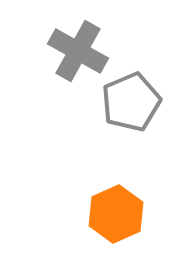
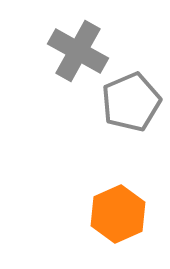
orange hexagon: moved 2 px right
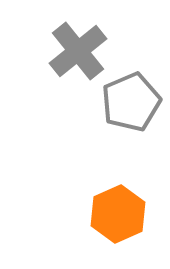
gray cross: rotated 22 degrees clockwise
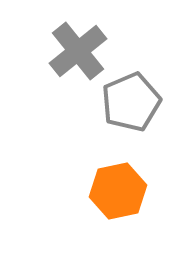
orange hexagon: moved 23 px up; rotated 12 degrees clockwise
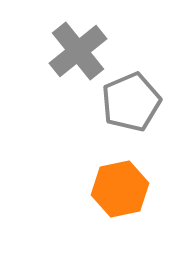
orange hexagon: moved 2 px right, 2 px up
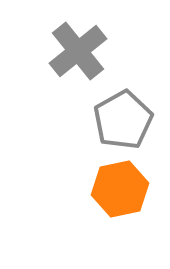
gray pentagon: moved 8 px left, 18 px down; rotated 6 degrees counterclockwise
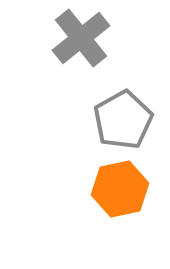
gray cross: moved 3 px right, 13 px up
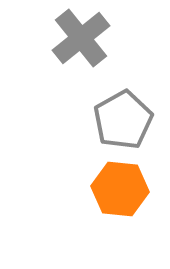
orange hexagon: rotated 18 degrees clockwise
